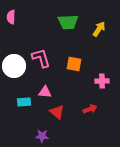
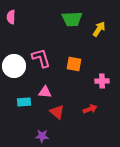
green trapezoid: moved 4 px right, 3 px up
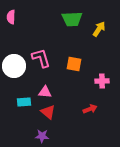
red triangle: moved 9 px left
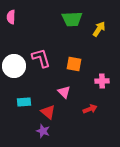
pink triangle: moved 19 px right; rotated 40 degrees clockwise
purple star: moved 1 px right, 5 px up; rotated 16 degrees clockwise
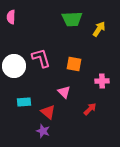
red arrow: rotated 24 degrees counterclockwise
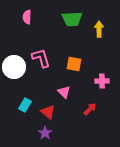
pink semicircle: moved 16 px right
yellow arrow: rotated 35 degrees counterclockwise
white circle: moved 1 px down
cyan rectangle: moved 1 px right, 3 px down; rotated 56 degrees counterclockwise
purple star: moved 2 px right, 2 px down; rotated 16 degrees clockwise
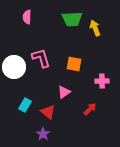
yellow arrow: moved 4 px left, 1 px up; rotated 21 degrees counterclockwise
pink triangle: rotated 40 degrees clockwise
purple star: moved 2 px left, 1 px down
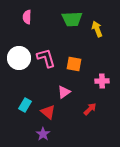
yellow arrow: moved 2 px right, 1 px down
pink L-shape: moved 5 px right
white circle: moved 5 px right, 9 px up
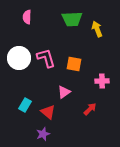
purple star: rotated 16 degrees clockwise
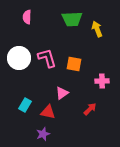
pink L-shape: moved 1 px right
pink triangle: moved 2 px left, 1 px down
red triangle: rotated 28 degrees counterclockwise
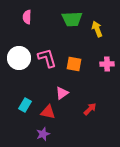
pink cross: moved 5 px right, 17 px up
